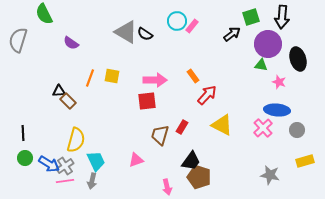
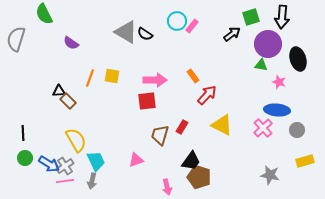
gray semicircle at (18, 40): moved 2 px left, 1 px up
yellow semicircle at (76, 140): rotated 45 degrees counterclockwise
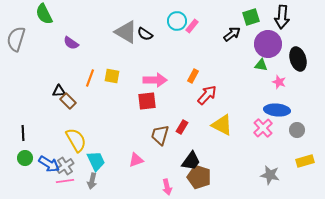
orange rectangle at (193, 76): rotated 64 degrees clockwise
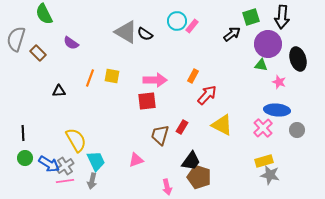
brown rectangle at (68, 101): moved 30 px left, 48 px up
yellow rectangle at (305, 161): moved 41 px left
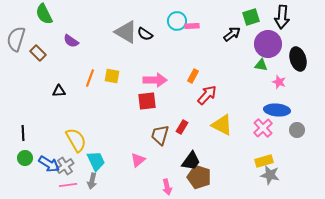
pink rectangle at (192, 26): rotated 48 degrees clockwise
purple semicircle at (71, 43): moved 2 px up
pink triangle at (136, 160): moved 2 px right; rotated 21 degrees counterclockwise
pink line at (65, 181): moved 3 px right, 4 px down
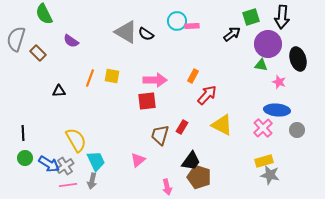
black semicircle at (145, 34): moved 1 px right
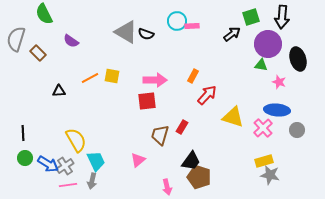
black semicircle at (146, 34): rotated 14 degrees counterclockwise
orange line at (90, 78): rotated 42 degrees clockwise
yellow triangle at (222, 125): moved 11 px right, 8 px up; rotated 10 degrees counterclockwise
blue arrow at (49, 164): moved 1 px left
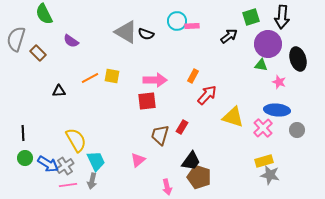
black arrow at (232, 34): moved 3 px left, 2 px down
